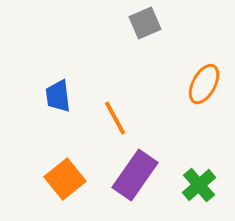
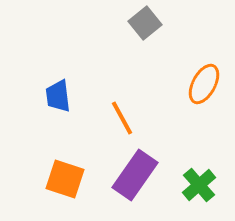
gray square: rotated 16 degrees counterclockwise
orange line: moved 7 px right
orange square: rotated 33 degrees counterclockwise
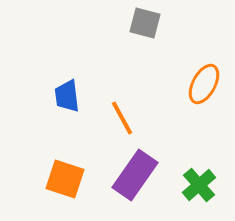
gray square: rotated 36 degrees counterclockwise
blue trapezoid: moved 9 px right
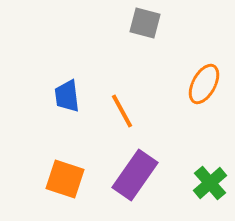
orange line: moved 7 px up
green cross: moved 11 px right, 2 px up
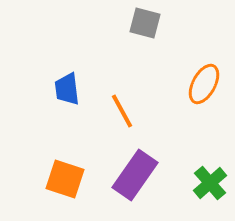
blue trapezoid: moved 7 px up
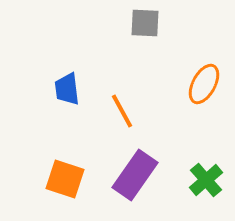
gray square: rotated 12 degrees counterclockwise
green cross: moved 4 px left, 3 px up
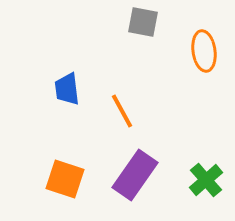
gray square: moved 2 px left, 1 px up; rotated 8 degrees clockwise
orange ellipse: moved 33 px up; rotated 36 degrees counterclockwise
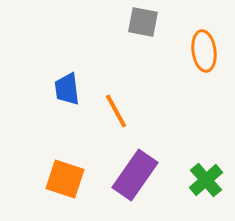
orange line: moved 6 px left
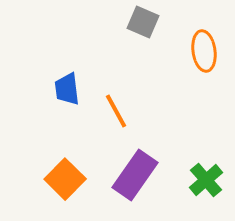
gray square: rotated 12 degrees clockwise
orange square: rotated 27 degrees clockwise
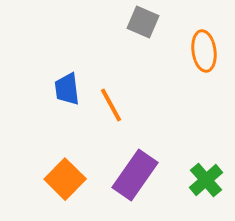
orange line: moved 5 px left, 6 px up
